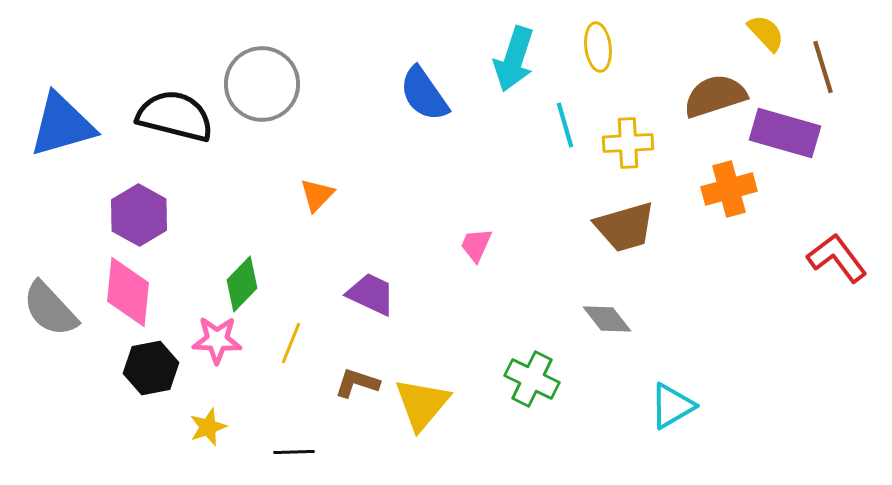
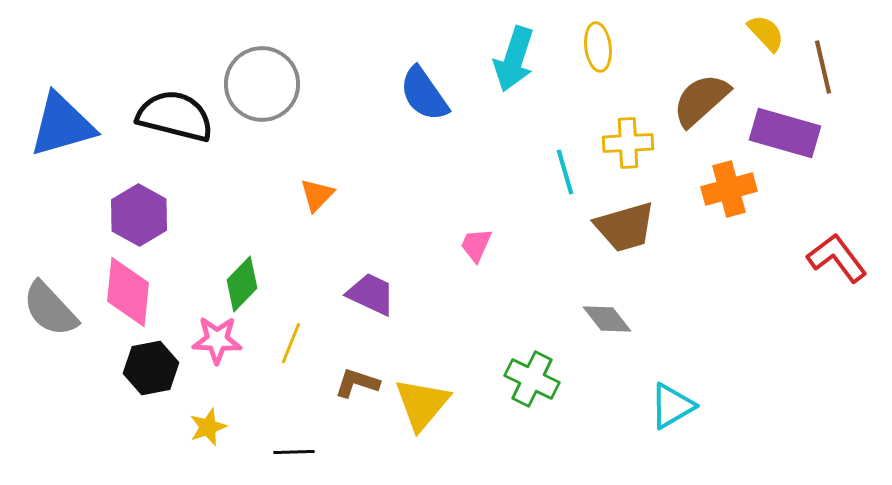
brown line: rotated 4 degrees clockwise
brown semicircle: moved 14 px left, 4 px down; rotated 24 degrees counterclockwise
cyan line: moved 47 px down
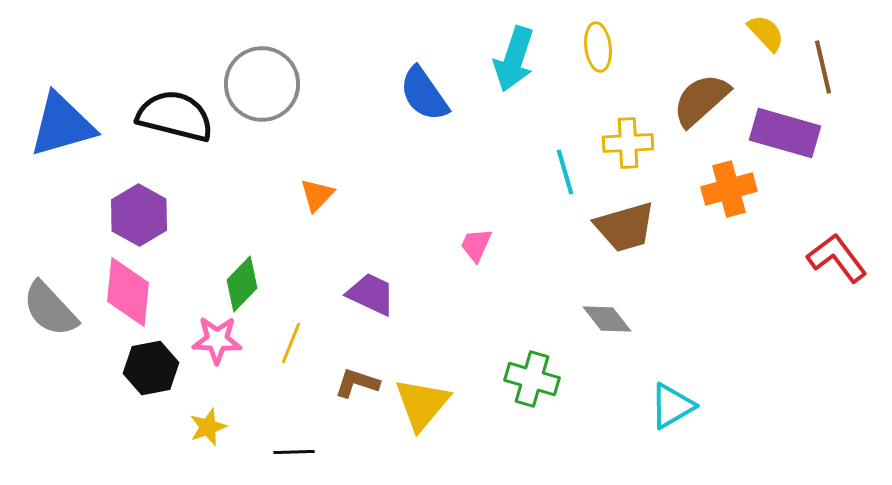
green cross: rotated 10 degrees counterclockwise
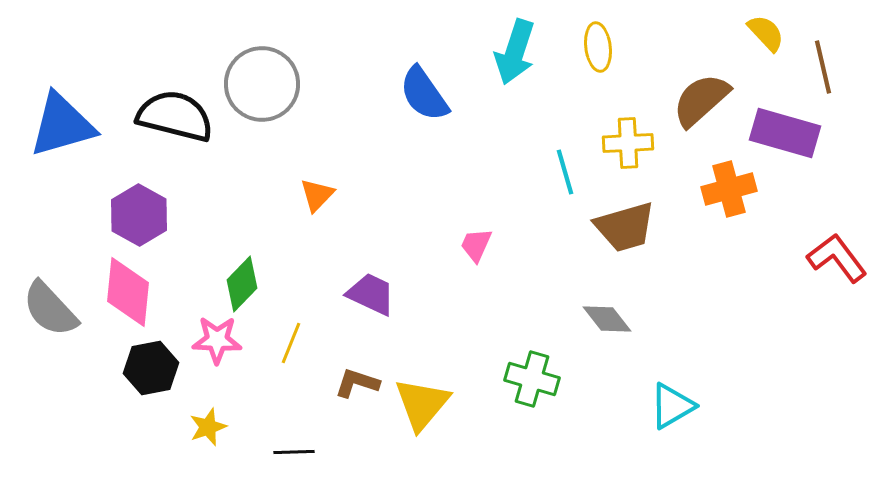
cyan arrow: moved 1 px right, 7 px up
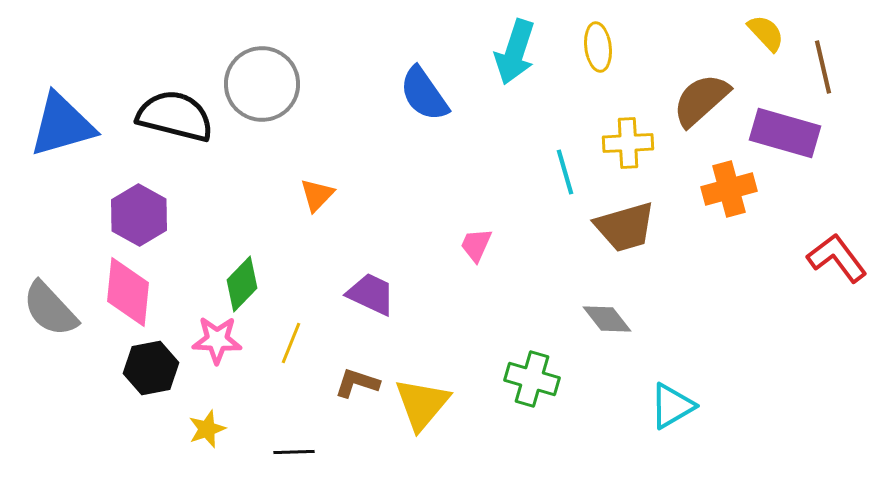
yellow star: moved 1 px left, 2 px down
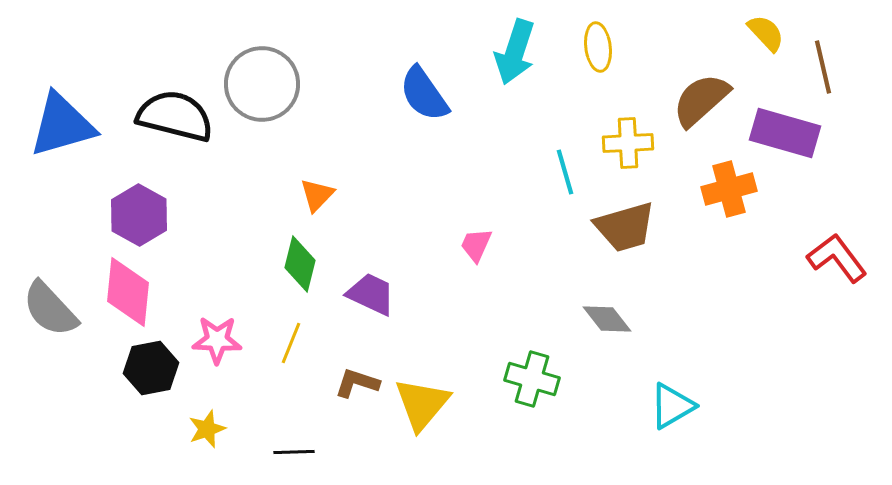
green diamond: moved 58 px right, 20 px up; rotated 30 degrees counterclockwise
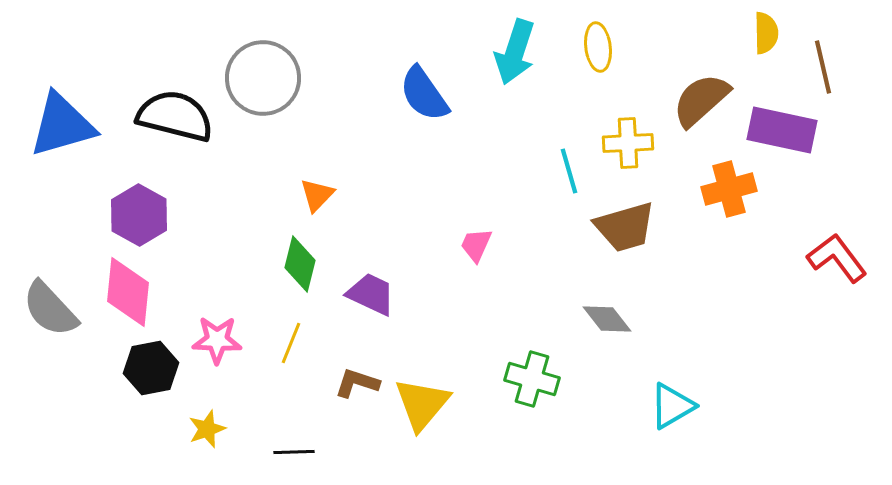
yellow semicircle: rotated 42 degrees clockwise
gray circle: moved 1 px right, 6 px up
purple rectangle: moved 3 px left, 3 px up; rotated 4 degrees counterclockwise
cyan line: moved 4 px right, 1 px up
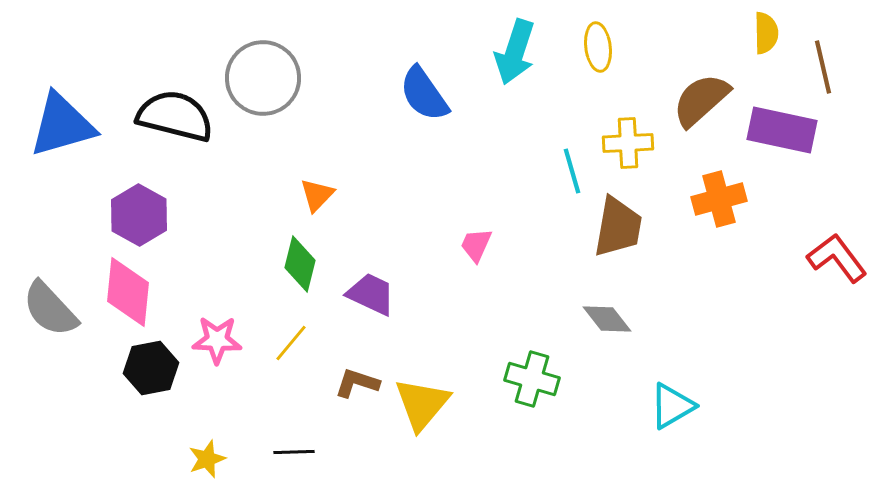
cyan line: moved 3 px right
orange cross: moved 10 px left, 10 px down
brown trapezoid: moved 7 px left; rotated 64 degrees counterclockwise
yellow line: rotated 18 degrees clockwise
yellow star: moved 30 px down
